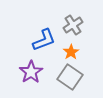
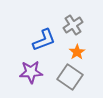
orange star: moved 6 px right
purple star: rotated 30 degrees clockwise
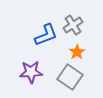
blue L-shape: moved 2 px right, 5 px up
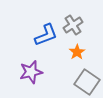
purple star: rotated 10 degrees counterclockwise
gray square: moved 17 px right, 5 px down
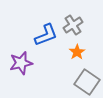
purple star: moved 10 px left, 9 px up
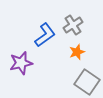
blue L-shape: moved 1 px left; rotated 15 degrees counterclockwise
orange star: rotated 14 degrees clockwise
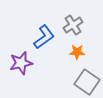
blue L-shape: moved 1 px left, 2 px down
orange star: rotated 21 degrees clockwise
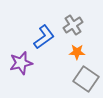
gray square: moved 1 px left, 3 px up
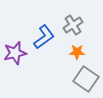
purple star: moved 6 px left, 10 px up
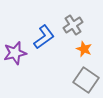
orange star: moved 7 px right, 3 px up; rotated 21 degrees clockwise
gray square: moved 1 px down
